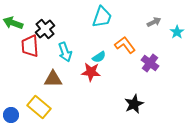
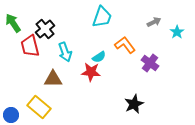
green arrow: rotated 36 degrees clockwise
red trapezoid: rotated 10 degrees counterclockwise
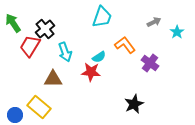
red trapezoid: rotated 45 degrees clockwise
blue circle: moved 4 px right
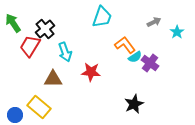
cyan semicircle: moved 36 px right
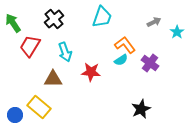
black cross: moved 9 px right, 10 px up
cyan semicircle: moved 14 px left, 3 px down
black star: moved 7 px right, 5 px down
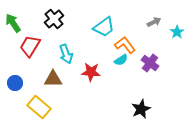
cyan trapezoid: moved 2 px right, 10 px down; rotated 35 degrees clockwise
cyan arrow: moved 1 px right, 2 px down
blue circle: moved 32 px up
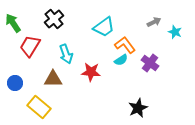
cyan star: moved 2 px left; rotated 16 degrees counterclockwise
black star: moved 3 px left, 1 px up
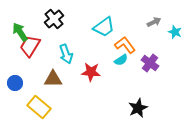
green arrow: moved 7 px right, 9 px down
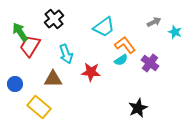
blue circle: moved 1 px down
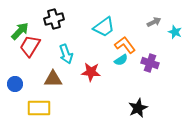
black cross: rotated 24 degrees clockwise
green arrow: moved 1 px up; rotated 78 degrees clockwise
purple cross: rotated 18 degrees counterclockwise
yellow rectangle: moved 1 px down; rotated 40 degrees counterclockwise
